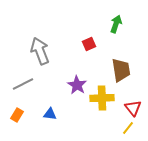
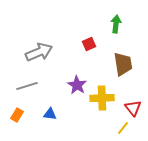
green arrow: rotated 12 degrees counterclockwise
gray arrow: moved 1 px left, 1 px down; rotated 88 degrees clockwise
brown trapezoid: moved 2 px right, 6 px up
gray line: moved 4 px right, 2 px down; rotated 10 degrees clockwise
yellow line: moved 5 px left
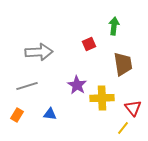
green arrow: moved 2 px left, 2 px down
gray arrow: rotated 20 degrees clockwise
